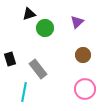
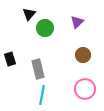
black triangle: rotated 32 degrees counterclockwise
gray rectangle: rotated 24 degrees clockwise
cyan line: moved 18 px right, 3 px down
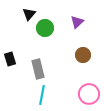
pink circle: moved 4 px right, 5 px down
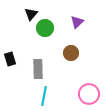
black triangle: moved 2 px right
brown circle: moved 12 px left, 2 px up
gray rectangle: rotated 12 degrees clockwise
cyan line: moved 2 px right, 1 px down
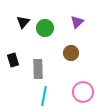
black triangle: moved 8 px left, 8 px down
black rectangle: moved 3 px right, 1 px down
pink circle: moved 6 px left, 2 px up
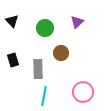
black triangle: moved 11 px left, 1 px up; rotated 24 degrees counterclockwise
brown circle: moved 10 px left
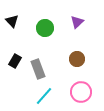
brown circle: moved 16 px right, 6 px down
black rectangle: moved 2 px right, 1 px down; rotated 48 degrees clockwise
gray rectangle: rotated 18 degrees counterclockwise
pink circle: moved 2 px left
cyan line: rotated 30 degrees clockwise
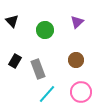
green circle: moved 2 px down
brown circle: moved 1 px left, 1 px down
cyan line: moved 3 px right, 2 px up
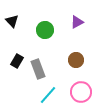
purple triangle: rotated 16 degrees clockwise
black rectangle: moved 2 px right
cyan line: moved 1 px right, 1 px down
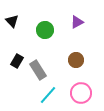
gray rectangle: moved 1 px down; rotated 12 degrees counterclockwise
pink circle: moved 1 px down
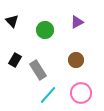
black rectangle: moved 2 px left, 1 px up
